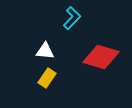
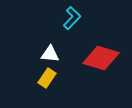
white triangle: moved 5 px right, 3 px down
red diamond: moved 1 px down
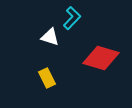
white triangle: moved 17 px up; rotated 12 degrees clockwise
yellow rectangle: rotated 60 degrees counterclockwise
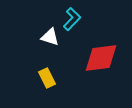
cyan L-shape: moved 1 px down
red diamond: rotated 24 degrees counterclockwise
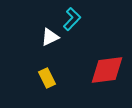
white triangle: rotated 42 degrees counterclockwise
red diamond: moved 6 px right, 12 px down
